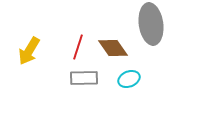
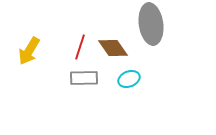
red line: moved 2 px right
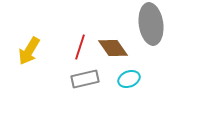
gray rectangle: moved 1 px right, 1 px down; rotated 12 degrees counterclockwise
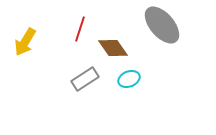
gray ellipse: moved 11 px right, 1 px down; rotated 33 degrees counterclockwise
red line: moved 18 px up
yellow arrow: moved 4 px left, 9 px up
gray rectangle: rotated 20 degrees counterclockwise
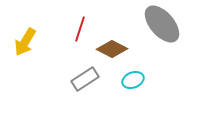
gray ellipse: moved 1 px up
brown diamond: moved 1 px left, 1 px down; rotated 28 degrees counterclockwise
cyan ellipse: moved 4 px right, 1 px down
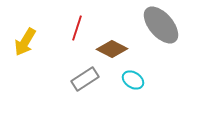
gray ellipse: moved 1 px left, 1 px down
red line: moved 3 px left, 1 px up
cyan ellipse: rotated 55 degrees clockwise
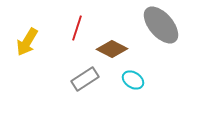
yellow arrow: moved 2 px right
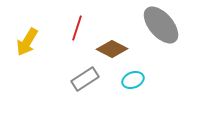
cyan ellipse: rotated 55 degrees counterclockwise
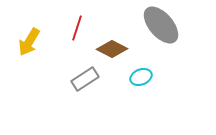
yellow arrow: moved 2 px right
cyan ellipse: moved 8 px right, 3 px up
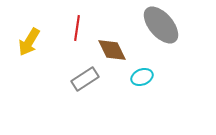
red line: rotated 10 degrees counterclockwise
brown diamond: moved 1 px down; rotated 36 degrees clockwise
cyan ellipse: moved 1 px right
